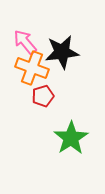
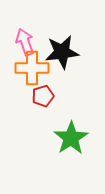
pink arrow: rotated 20 degrees clockwise
orange cross: rotated 20 degrees counterclockwise
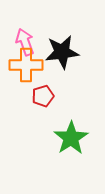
orange cross: moved 6 px left, 3 px up
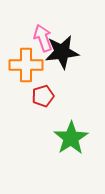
pink arrow: moved 18 px right, 4 px up
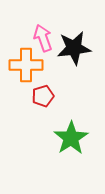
black star: moved 12 px right, 4 px up
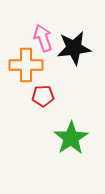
red pentagon: rotated 15 degrees clockwise
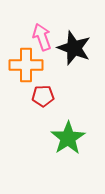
pink arrow: moved 1 px left, 1 px up
black star: rotated 28 degrees clockwise
green star: moved 3 px left
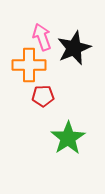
black star: rotated 28 degrees clockwise
orange cross: moved 3 px right
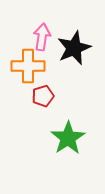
pink arrow: rotated 28 degrees clockwise
orange cross: moved 1 px left, 1 px down
red pentagon: rotated 15 degrees counterclockwise
